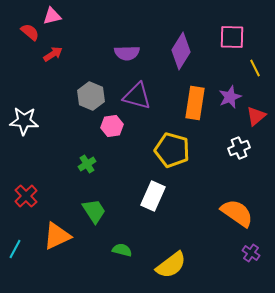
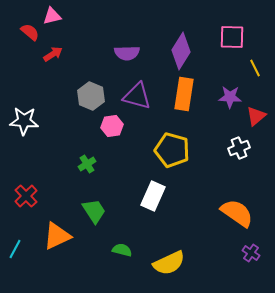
purple star: rotated 25 degrees clockwise
orange rectangle: moved 11 px left, 9 px up
yellow semicircle: moved 2 px left, 2 px up; rotated 12 degrees clockwise
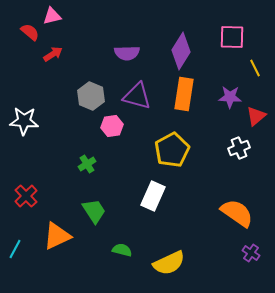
yellow pentagon: rotated 28 degrees clockwise
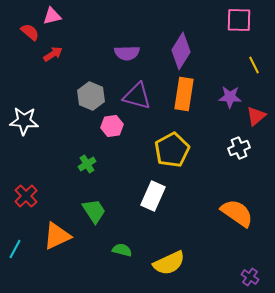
pink square: moved 7 px right, 17 px up
yellow line: moved 1 px left, 3 px up
purple cross: moved 1 px left, 24 px down
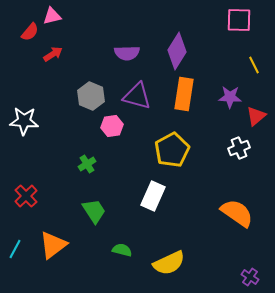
red semicircle: rotated 90 degrees clockwise
purple diamond: moved 4 px left
orange triangle: moved 4 px left, 9 px down; rotated 12 degrees counterclockwise
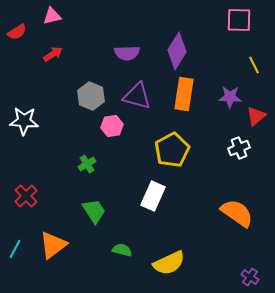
red semicircle: moved 13 px left; rotated 18 degrees clockwise
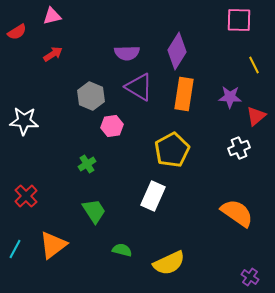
purple triangle: moved 2 px right, 9 px up; rotated 16 degrees clockwise
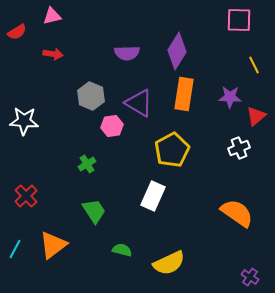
red arrow: rotated 42 degrees clockwise
purple triangle: moved 16 px down
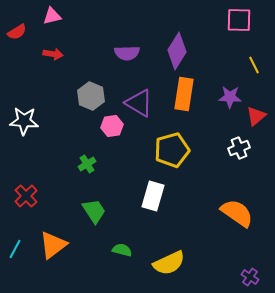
yellow pentagon: rotated 12 degrees clockwise
white rectangle: rotated 8 degrees counterclockwise
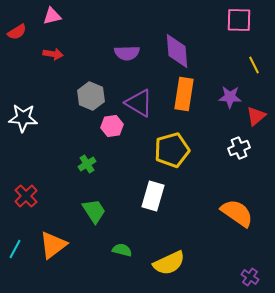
purple diamond: rotated 36 degrees counterclockwise
white star: moved 1 px left, 3 px up
